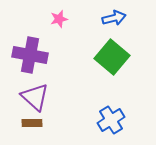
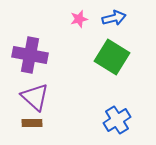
pink star: moved 20 px right
green square: rotated 8 degrees counterclockwise
blue cross: moved 6 px right
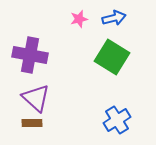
purple triangle: moved 1 px right, 1 px down
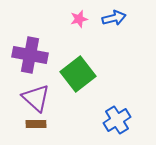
green square: moved 34 px left, 17 px down; rotated 20 degrees clockwise
brown rectangle: moved 4 px right, 1 px down
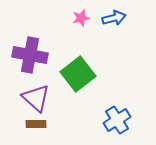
pink star: moved 2 px right, 1 px up
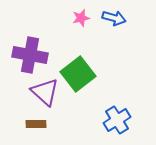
blue arrow: rotated 30 degrees clockwise
purple triangle: moved 9 px right, 6 px up
